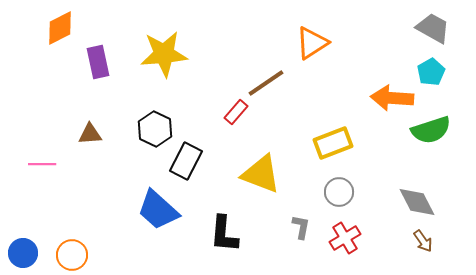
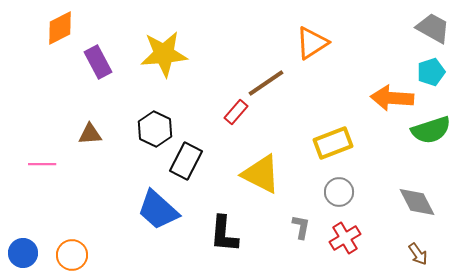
purple rectangle: rotated 16 degrees counterclockwise
cyan pentagon: rotated 12 degrees clockwise
yellow triangle: rotated 6 degrees clockwise
brown arrow: moved 5 px left, 13 px down
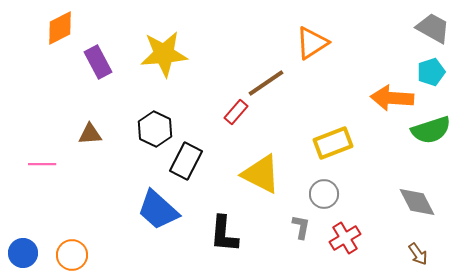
gray circle: moved 15 px left, 2 px down
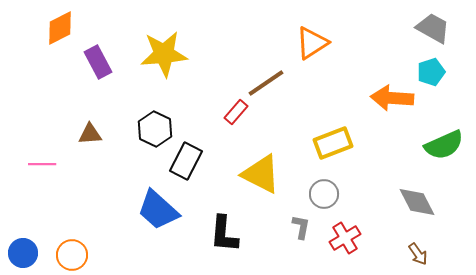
green semicircle: moved 13 px right, 15 px down; rotated 6 degrees counterclockwise
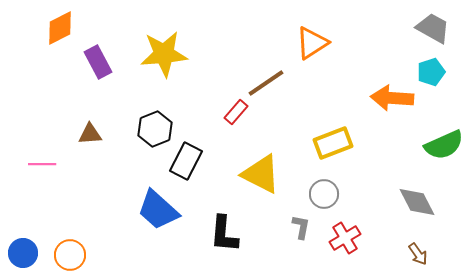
black hexagon: rotated 12 degrees clockwise
orange circle: moved 2 px left
